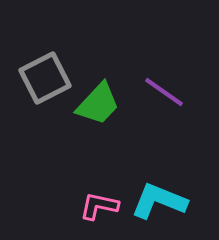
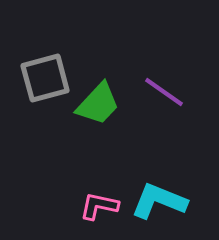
gray square: rotated 12 degrees clockwise
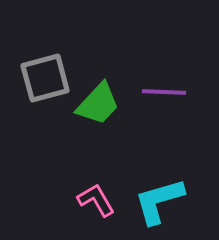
purple line: rotated 33 degrees counterclockwise
cyan L-shape: rotated 38 degrees counterclockwise
pink L-shape: moved 3 px left, 6 px up; rotated 48 degrees clockwise
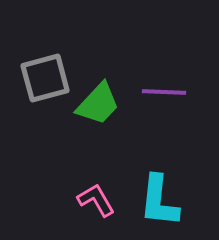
cyan L-shape: rotated 68 degrees counterclockwise
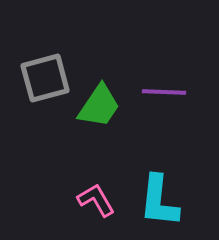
green trapezoid: moved 1 px right, 2 px down; rotated 9 degrees counterclockwise
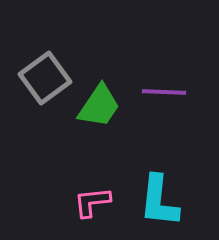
gray square: rotated 21 degrees counterclockwise
pink L-shape: moved 4 px left, 2 px down; rotated 66 degrees counterclockwise
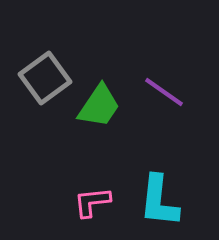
purple line: rotated 33 degrees clockwise
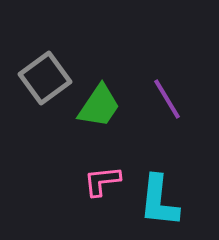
purple line: moved 3 px right, 7 px down; rotated 24 degrees clockwise
pink L-shape: moved 10 px right, 21 px up
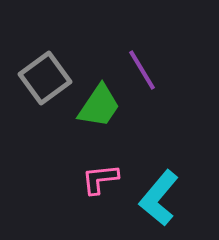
purple line: moved 25 px left, 29 px up
pink L-shape: moved 2 px left, 2 px up
cyan L-shape: moved 3 px up; rotated 34 degrees clockwise
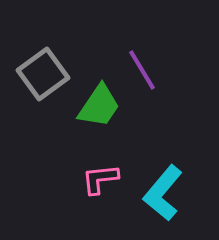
gray square: moved 2 px left, 4 px up
cyan L-shape: moved 4 px right, 5 px up
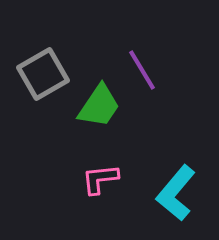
gray square: rotated 6 degrees clockwise
cyan L-shape: moved 13 px right
